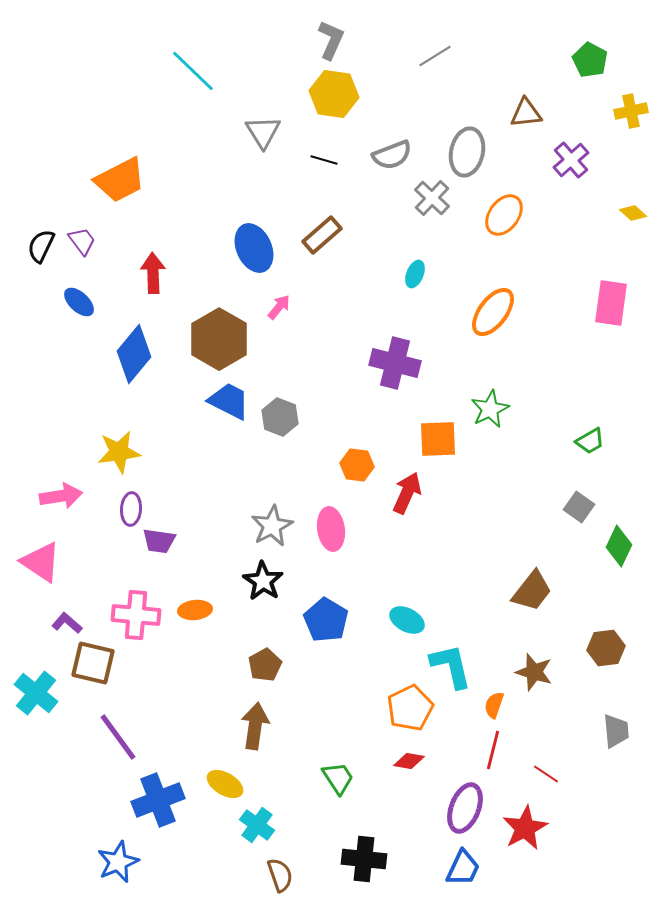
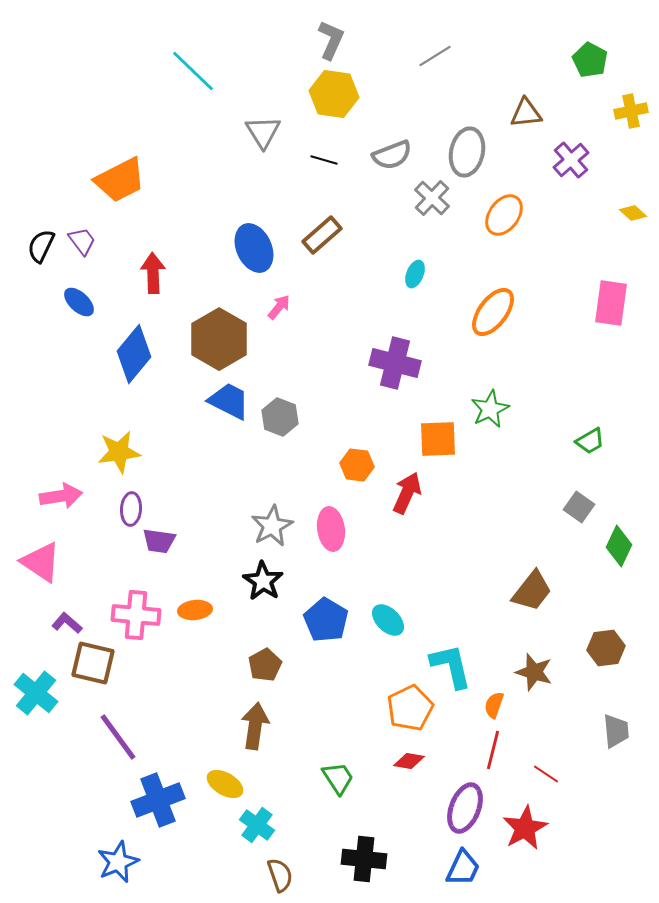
cyan ellipse at (407, 620): moved 19 px left; rotated 16 degrees clockwise
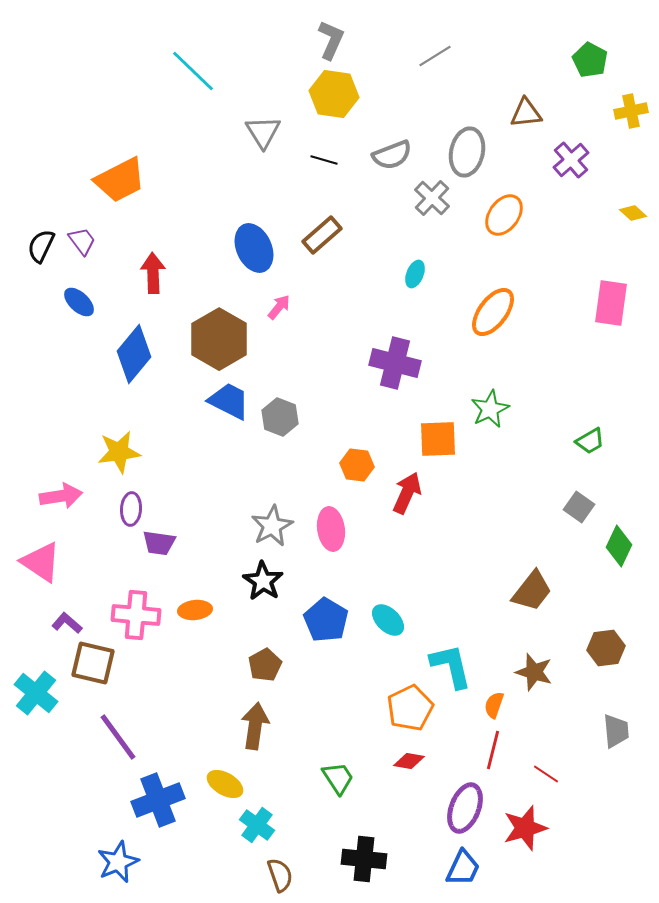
purple trapezoid at (159, 541): moved 2 px down
red star at (525, 828): rotated 12 degrees clockwise
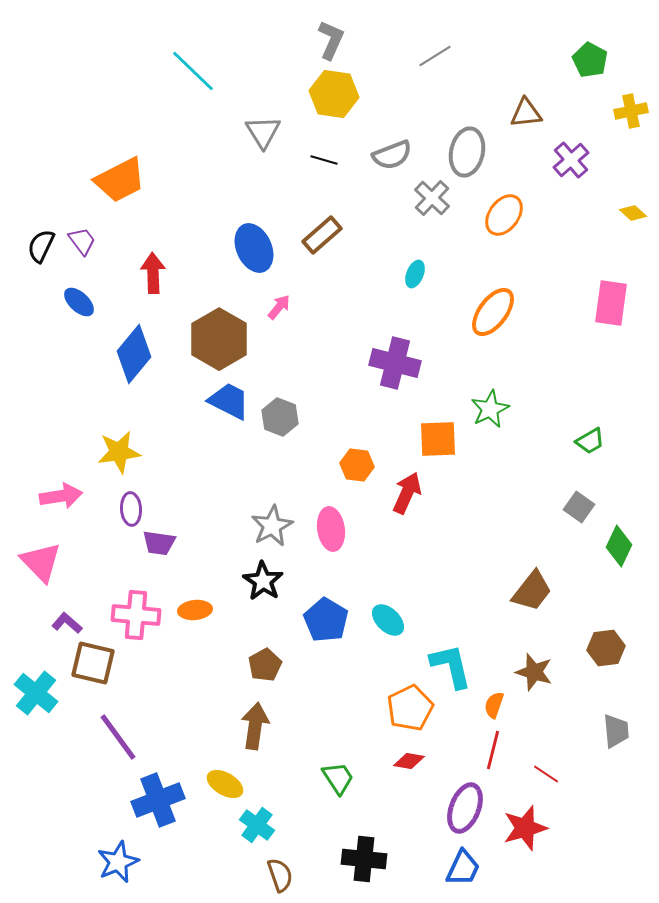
purple ellipse at (131, 509): rotated 8 degrees counterclockwise
pink triangle at (41, 562): rotated 12 degrees clockwise
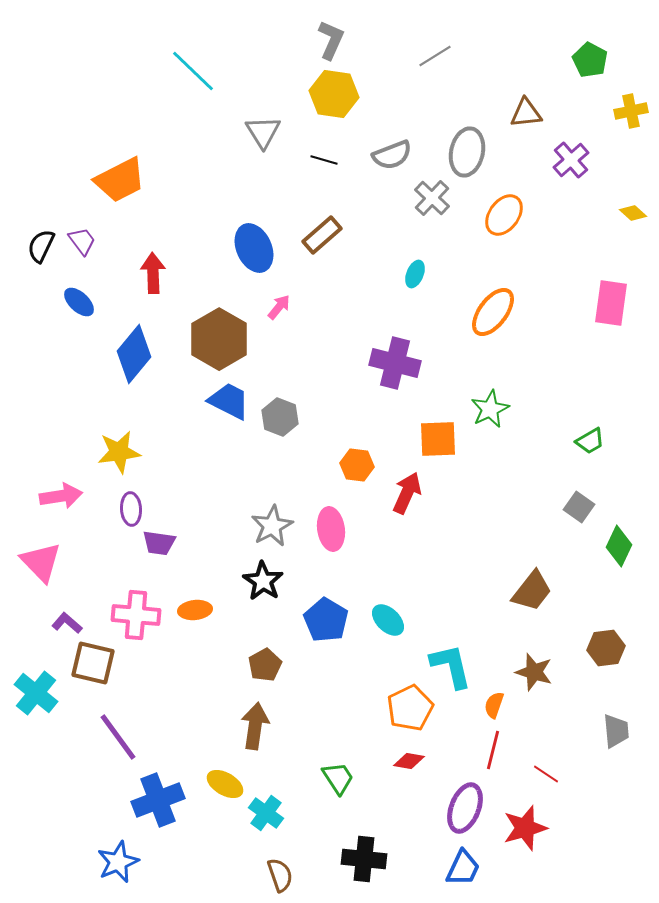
cyan cross at (257, 825): moved 9 px right, 12 px up
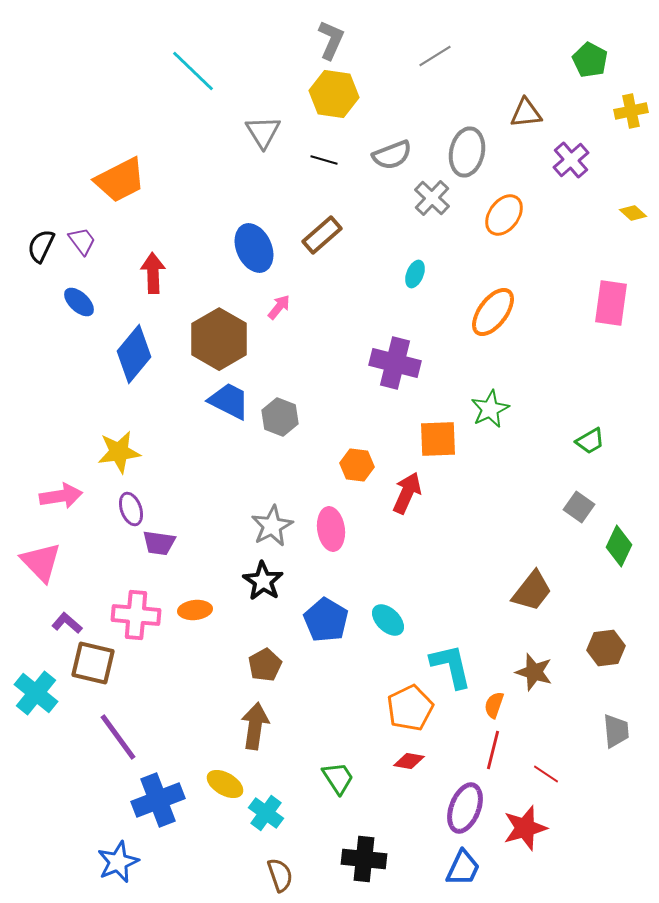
purple ellipse at (131, 509): rotated 16 degrees counterclockwise
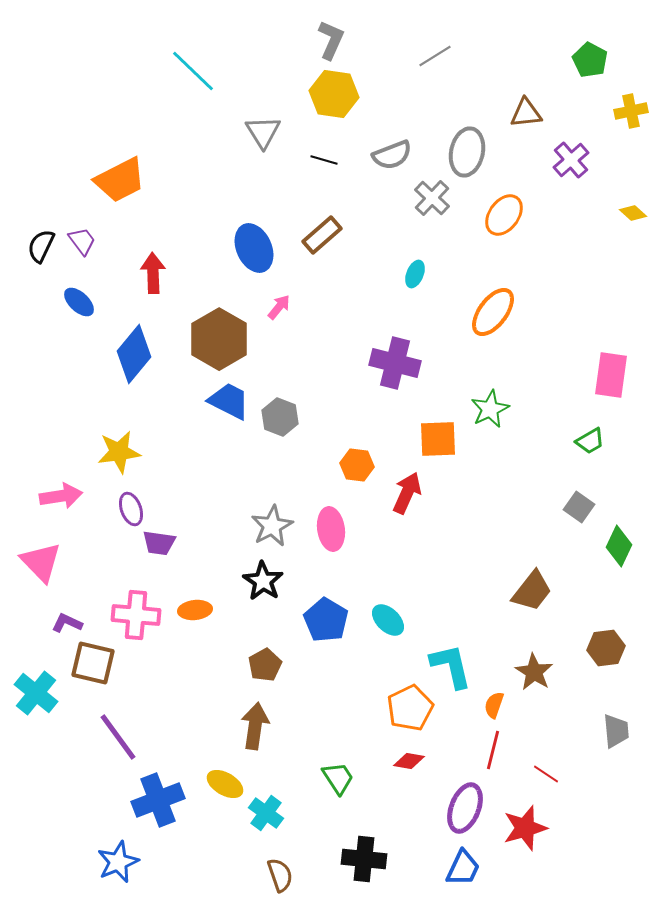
pink rectangle at (611, 303): moved 72 px down
purple L-shape at (67, 623): rotated 16 degrees counterclockwise
brown star at (534, 672): rotated 15 degrees clockwise
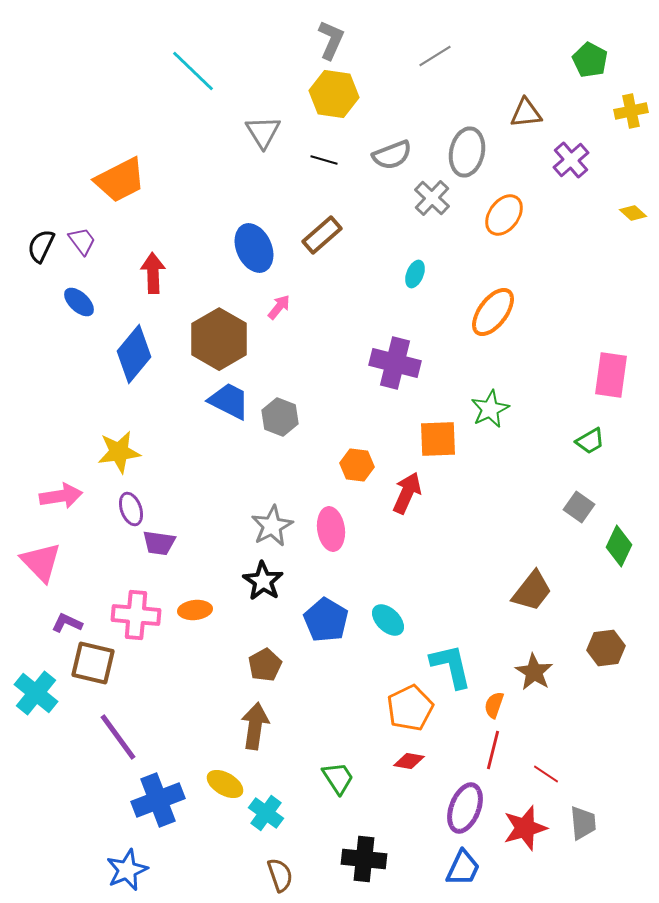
gray trapezoid at (616, 731): moved 33 px left, 92 px down
blue star at (118, 862): moved 9 px right, 8 px down
